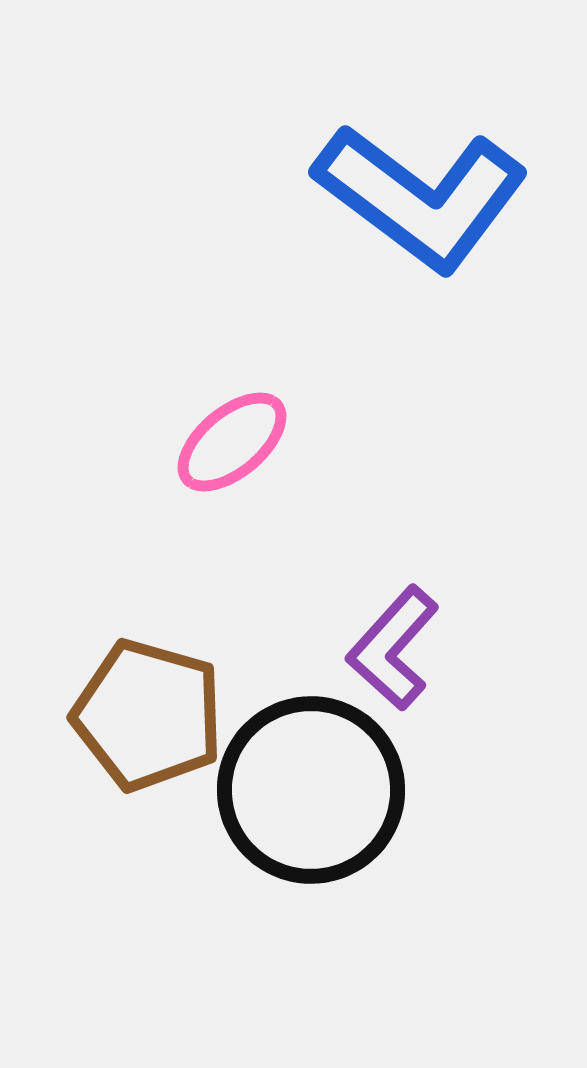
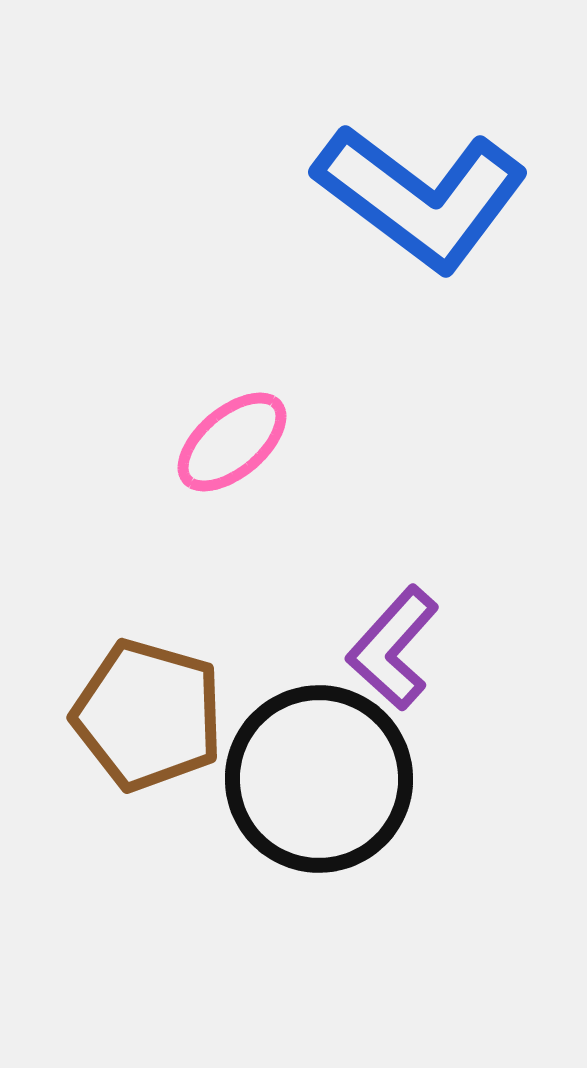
black circle: moved 8 px right, 11 px up
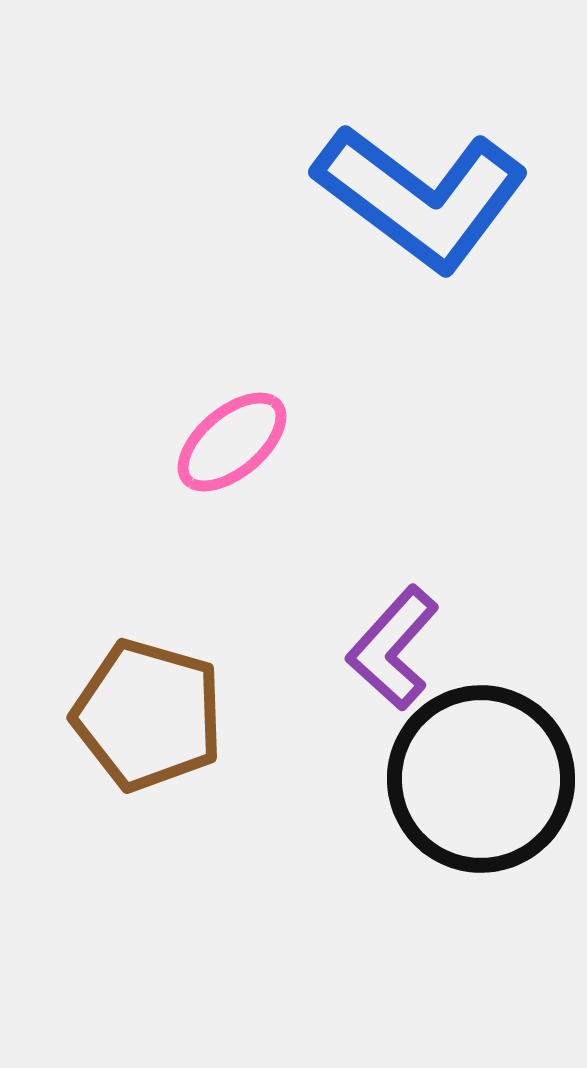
black circle: moved 162 px right
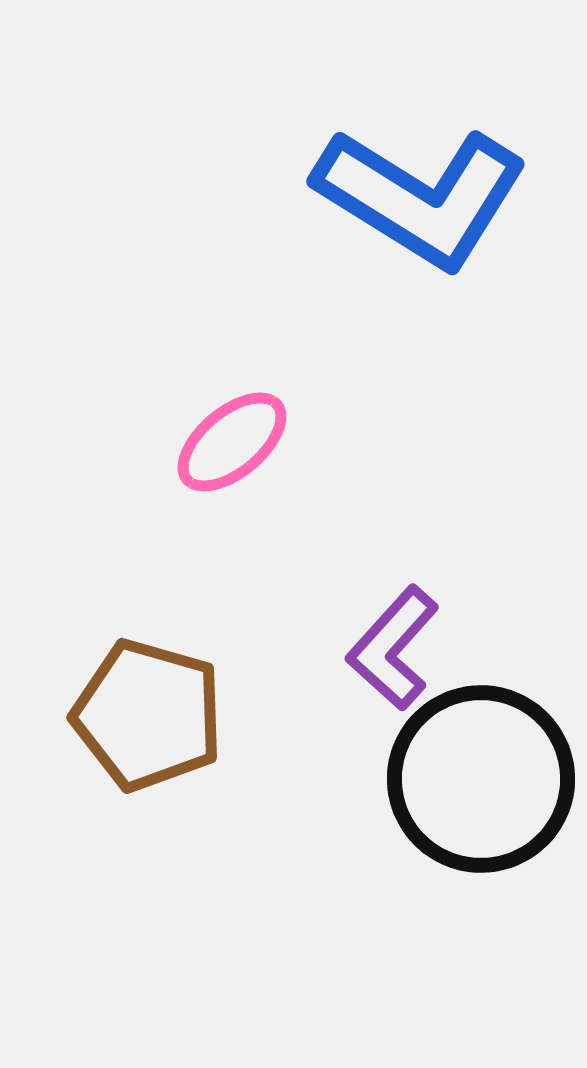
blue L-shape: rotated 5 degrees counterclockwise
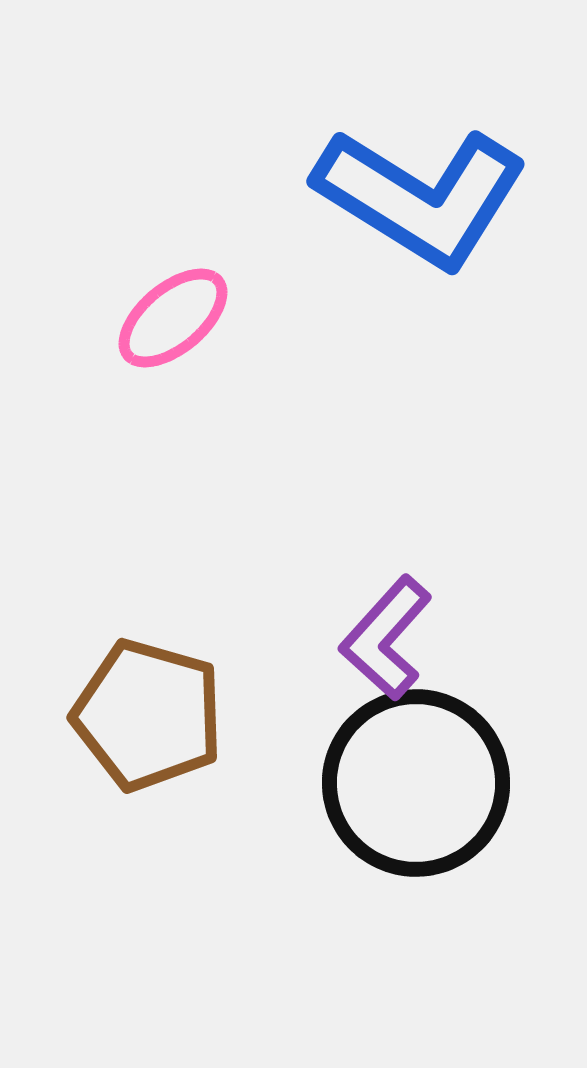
pink ellipse: moved 59 px left, 124 px up
purple L-shape: moved 7 px left, 10 px up
black circle: moved 65 px left, 4 px down
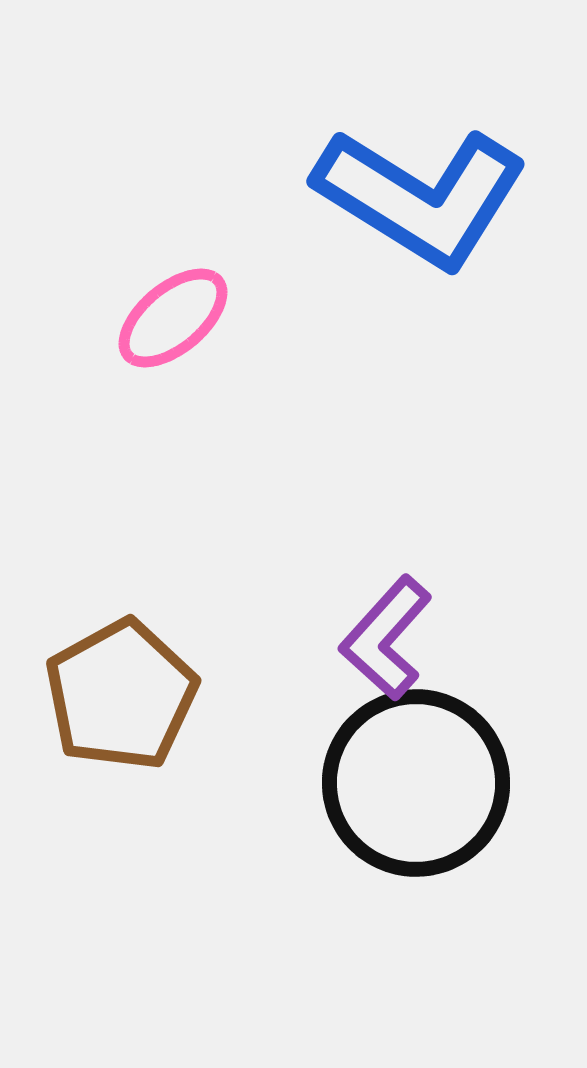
brown pentagon: moved 27 px left, 20 px up; rotated 27 degrees clockwise
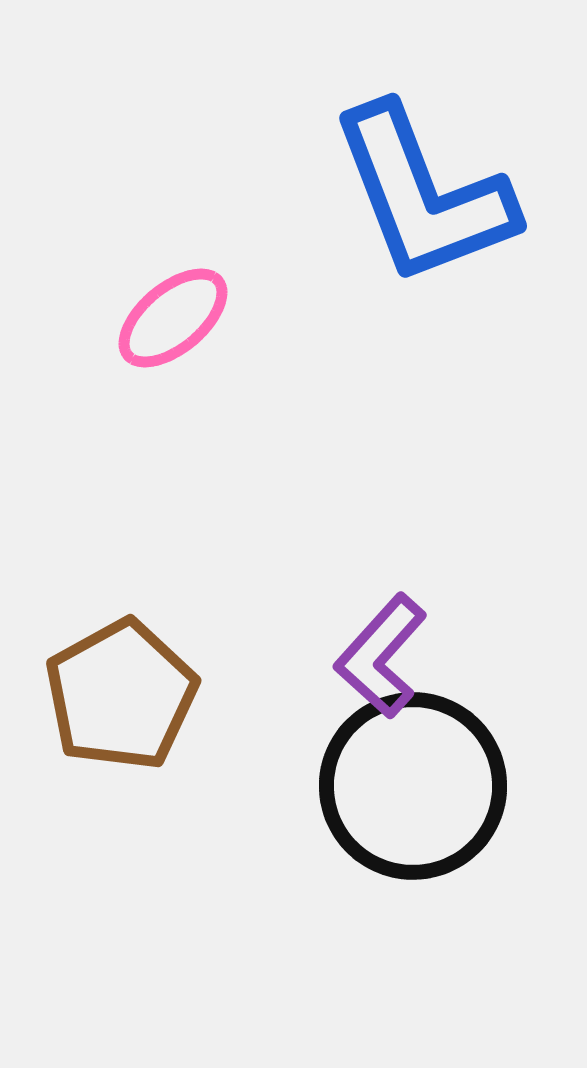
blue L-shape: moved 2 px right, 2 px up; rotated 37 degrees clockwise
purple L-shape: moved 5 px left, 18 px down
black circle: moved 3 px left, 3 px down
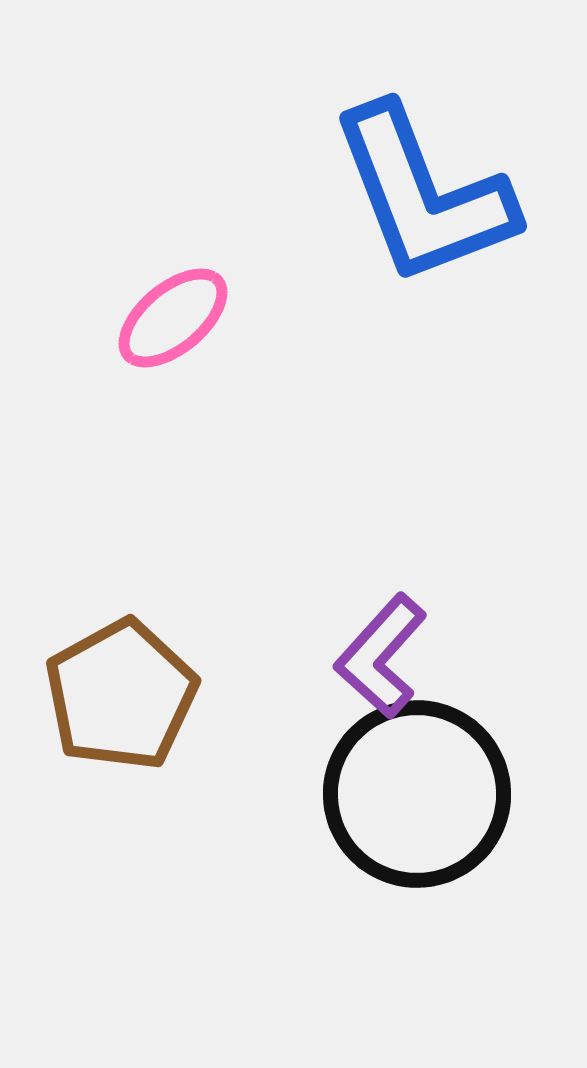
black circle: moved 4 px right, 8 px down
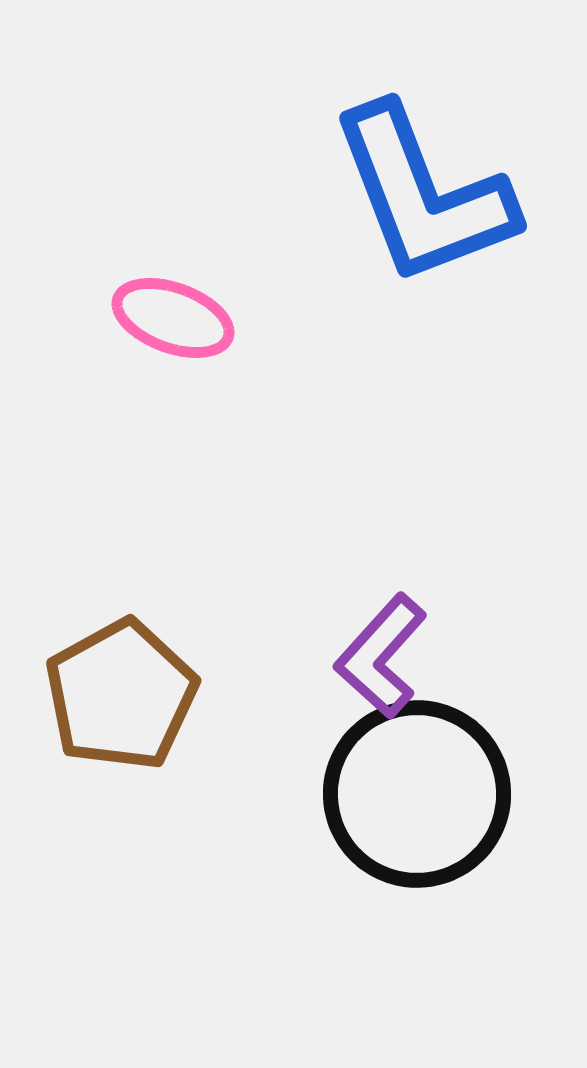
pink ellipse: rotated 60 degrees clockwise
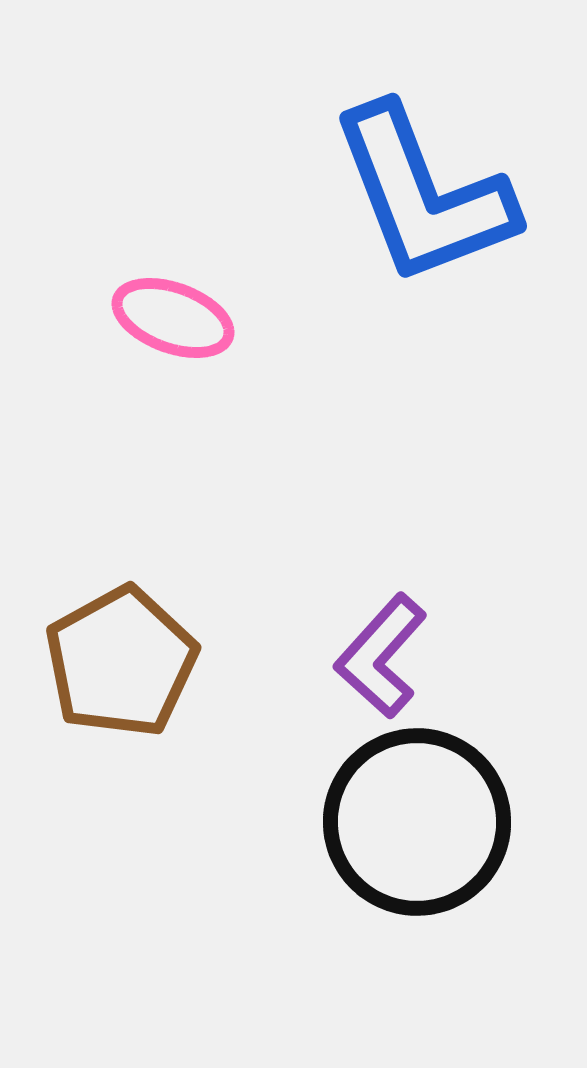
brown pentagon: moved 33 px up
black circle: moved 28 px down
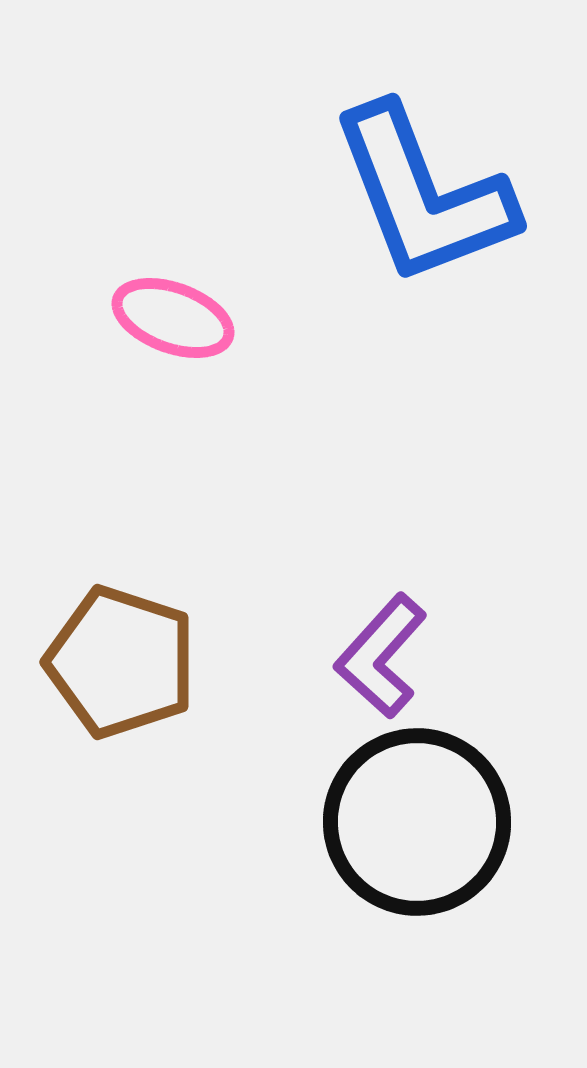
brown pentagon: rotated 25 degrees counterclockwise
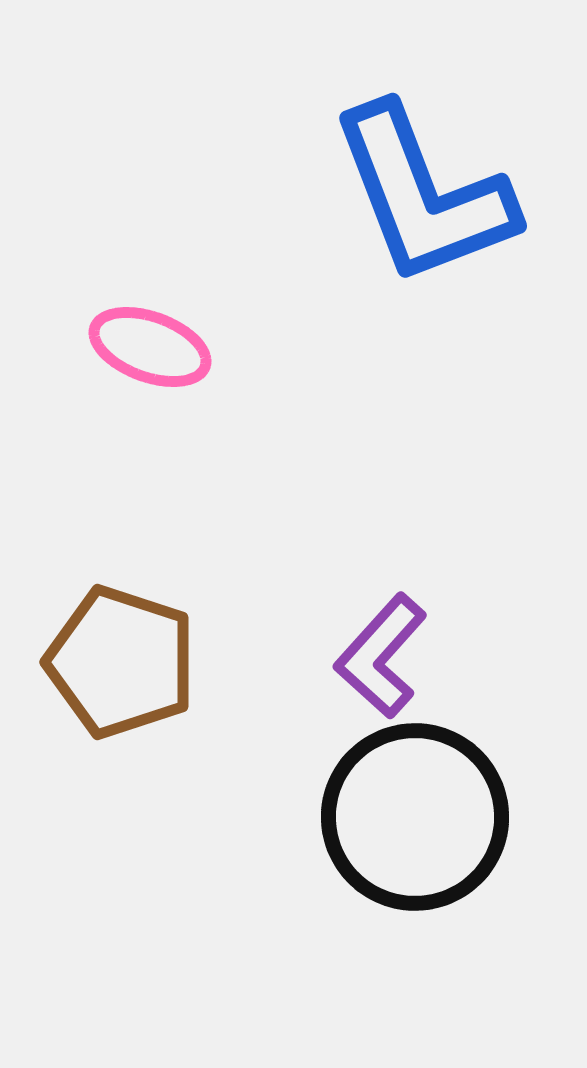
pink ellipse: moved 23 px left, 29 px down
black circle: moved 2 px left, 5 px up
